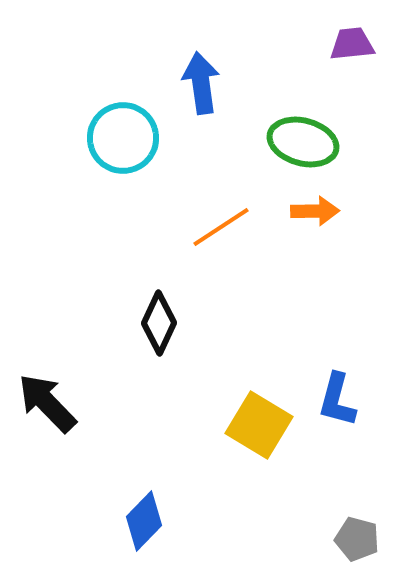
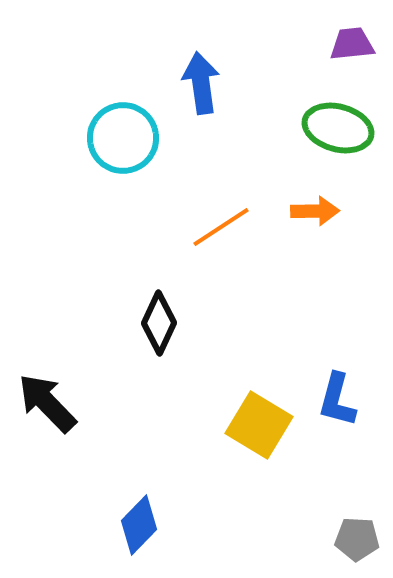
green ellipse: moved 35 px right, 14 px up
blue diamond: moved 5 px left, 4 px down
gray pentagon: rotated 12 degrees counterclockwise
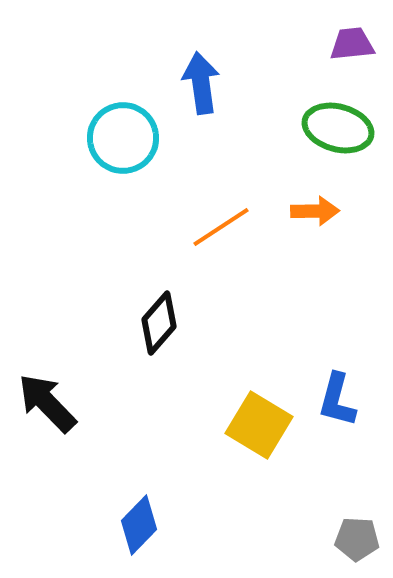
black diamond: rotated 16 degrees clockwise
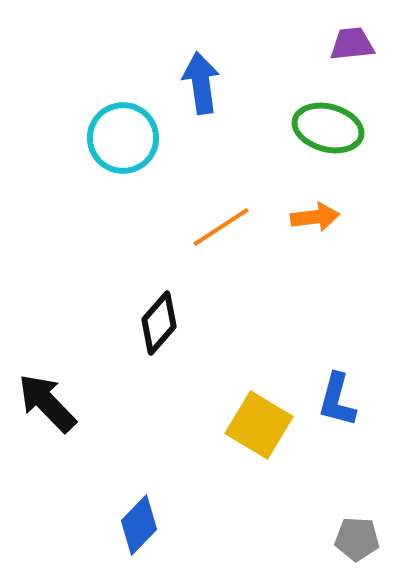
green ellipse: moved 10 px left
orange arrow: moved 6 px down; rotated 6 degrees counterclockwise
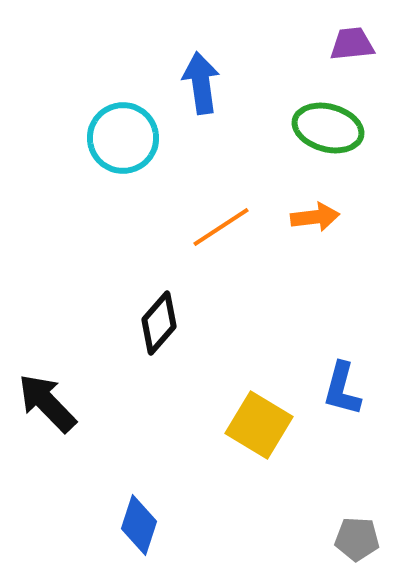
blue L-shape: moved 5 px right, 11 px up
blue diamond: rotated 26 degrees counterclockwise
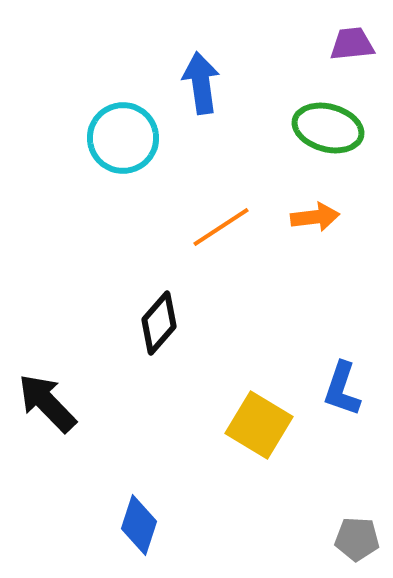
blue L-shape: rotated 4 degrees clockwise
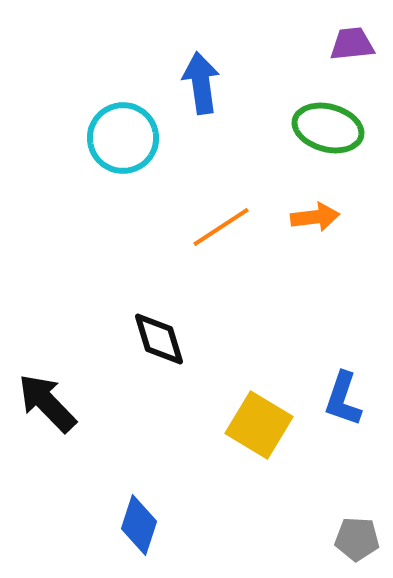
black diamond: moved 16 px down; rotated 58 degrees counterclockwise
blue L-shape: moved 1 px right, 10 px down
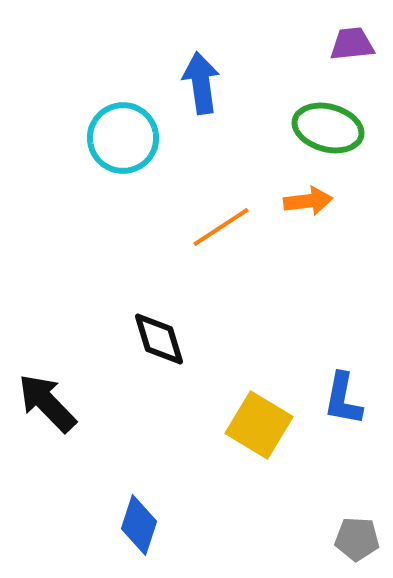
orange arrow: moved 7 px left, 16 px up
blue L-shape: rotated 8 degrees counterclockwise
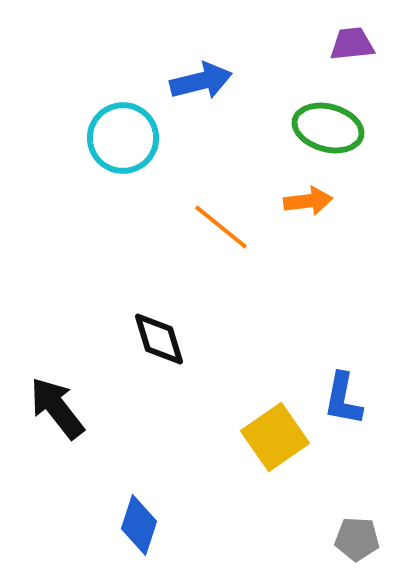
blue arrow: moved 2 px up; rotated 84 degrees clockwise
orange line: rotated 72 degrees clockwise
black arrow: moved 10 px right, 5 px down; rotated 6 degrees clockwise
yellow square: moved 16 px right, 12 px down; rotated 24 degrees clockwise
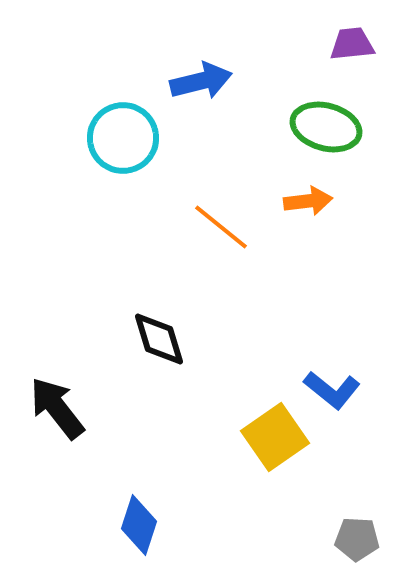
green ellipse: moved 2 px left, 1 px up
blue L-shape: moved 11 px left, 9 px up; rotated 62 degrees counterclockwise
